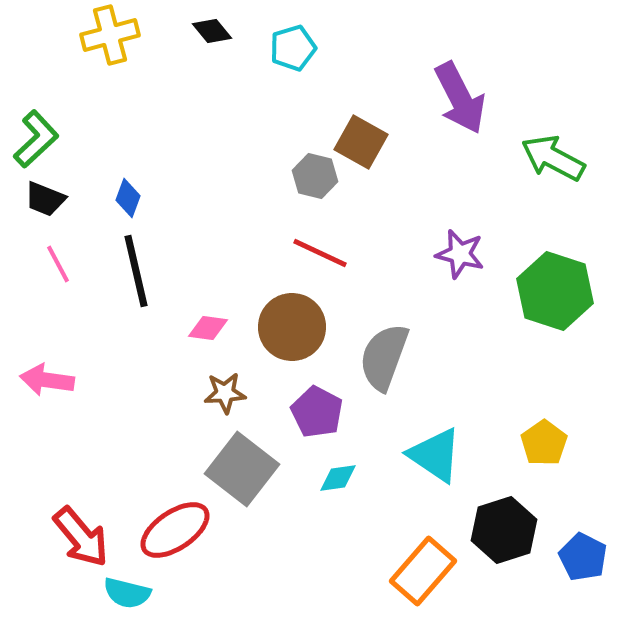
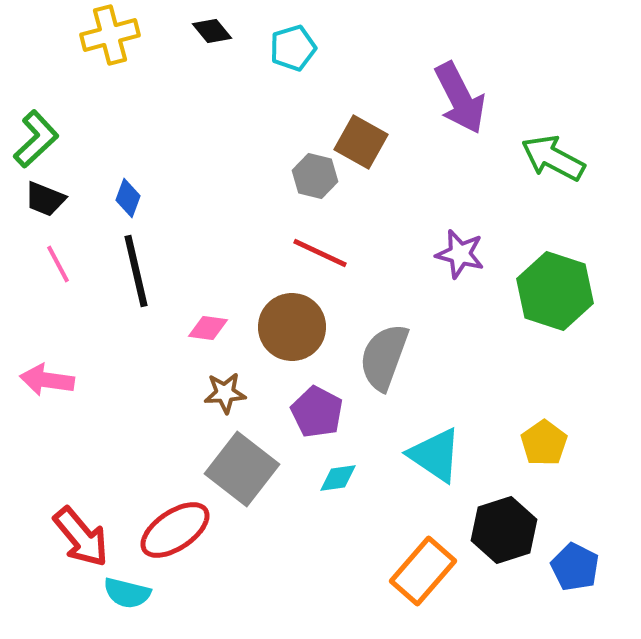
blue pentagon: moved 8 px left, 10 px down
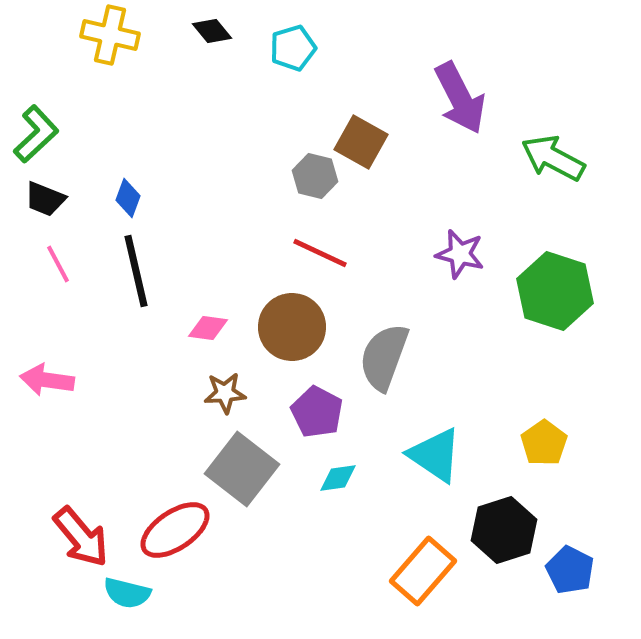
yellow cross: rotated 28 degrees clockwise
green L-shape: moved 5 px up
blue pentagon: moved 5 px left, 3 px down
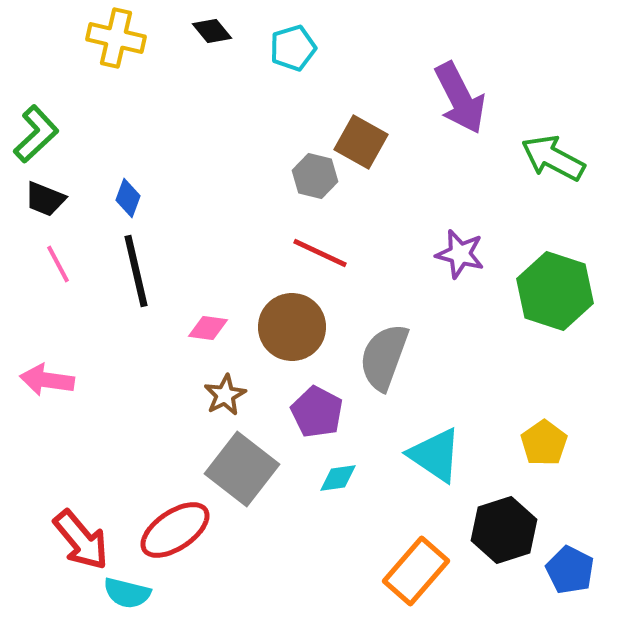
yellow cross: moved 6 px right, 3 px down
brown star: moved 2 px down; rotated 24 degrees counterclockwise
red arrow: moved 3 px down
orange rectangle: moved 7 px left
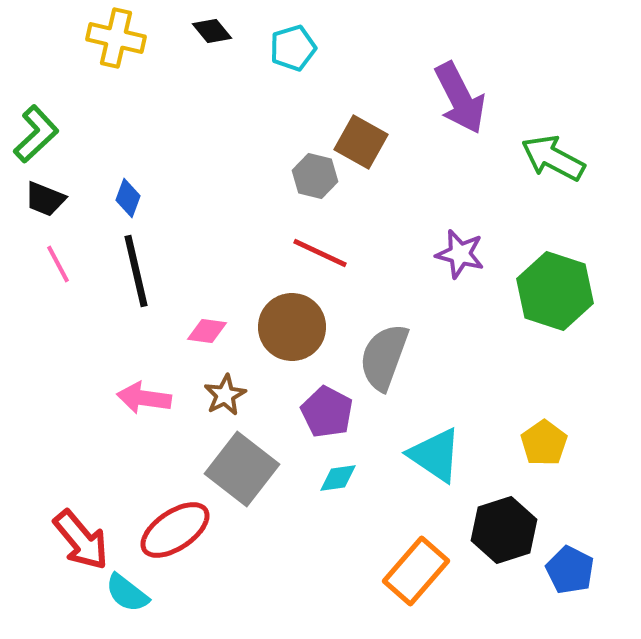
pink diamond: moved 1 px left, 3 px down
pink arrow: moved 97 px right, 18 px down
purple pentagon: moved 10 px right
cyan semicircle: rotated 24 degrees clockwise
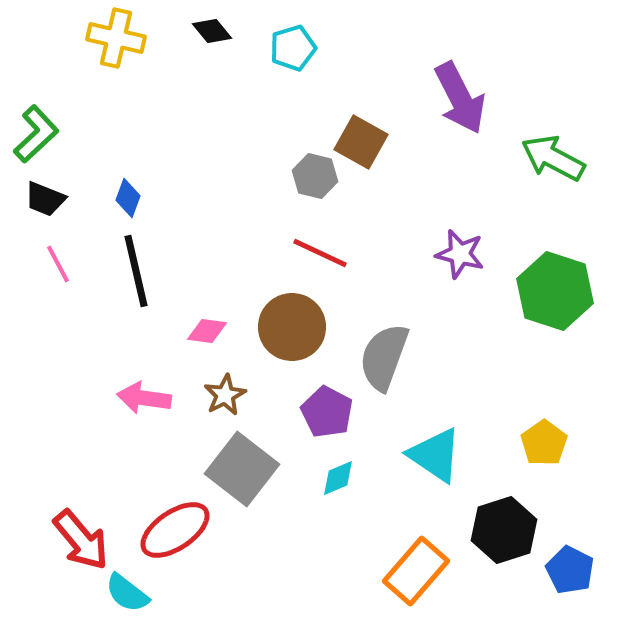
cyan diamond: rotated 15 degrees counterclockwise
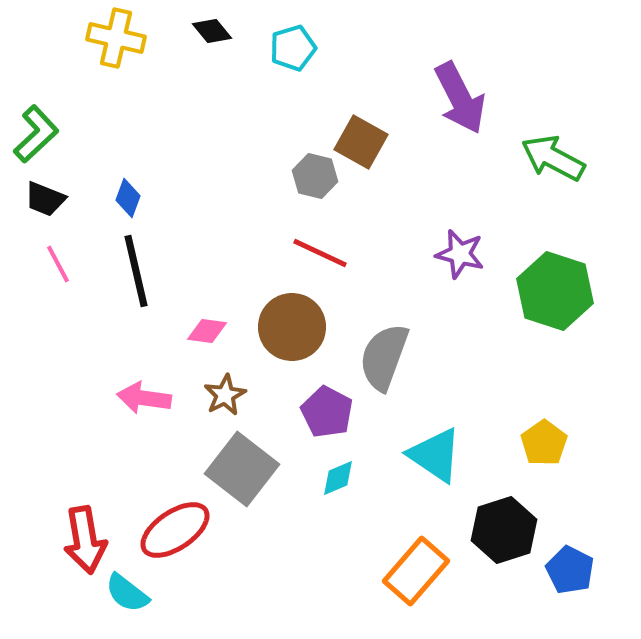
red arrow: moved 4 px right; rotated 30 degrees clockwise
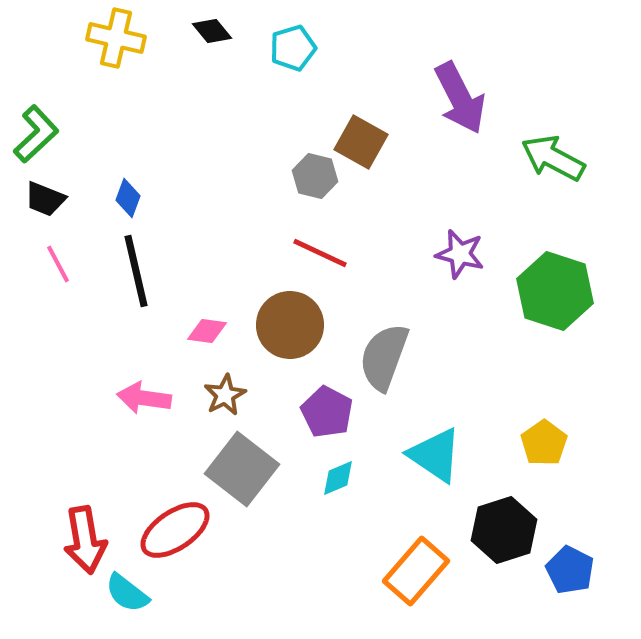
brown circle: moved 2 px left, 2 px up
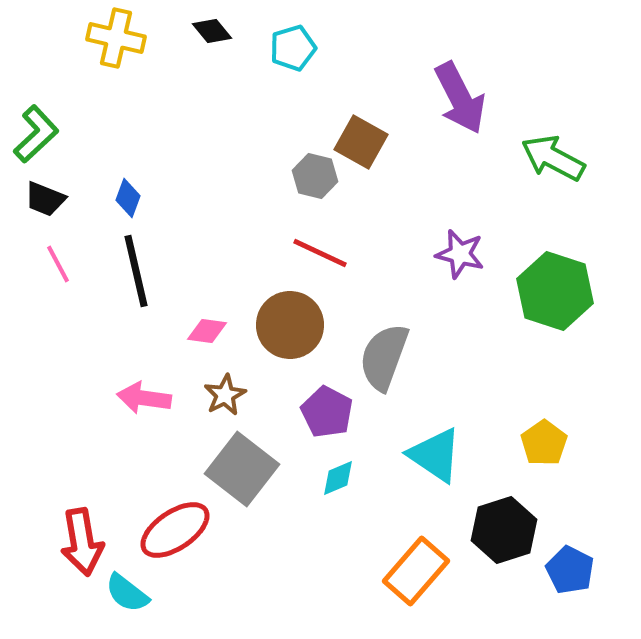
red arrow: moved 3 px left, 2 px down
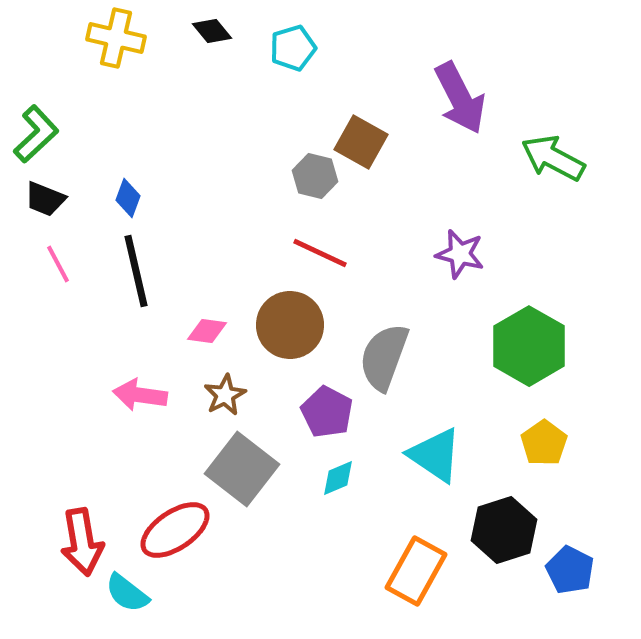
green hexagon: moved 26 px left, 55 px down; rotated 12 degrees clockwise
pink arrow: moved 4 px left, 3 px up
orange rectangle: rotated 12 degrees counterclockwise
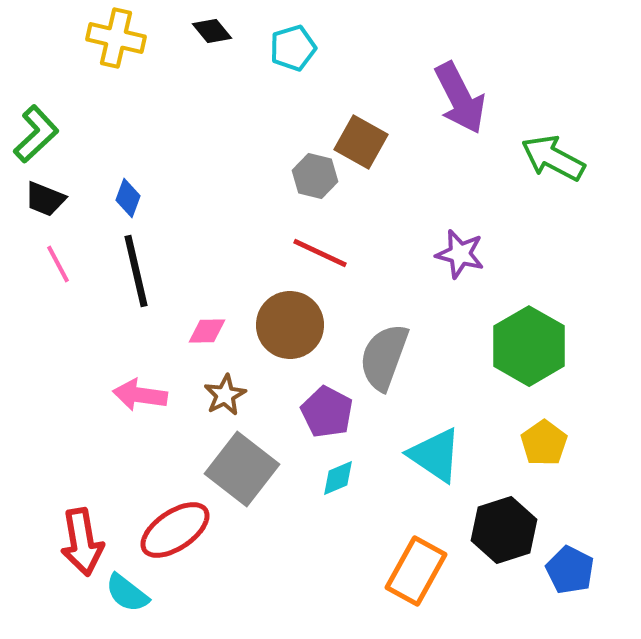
pink diamond: rotated 9 degrees counterclockwise
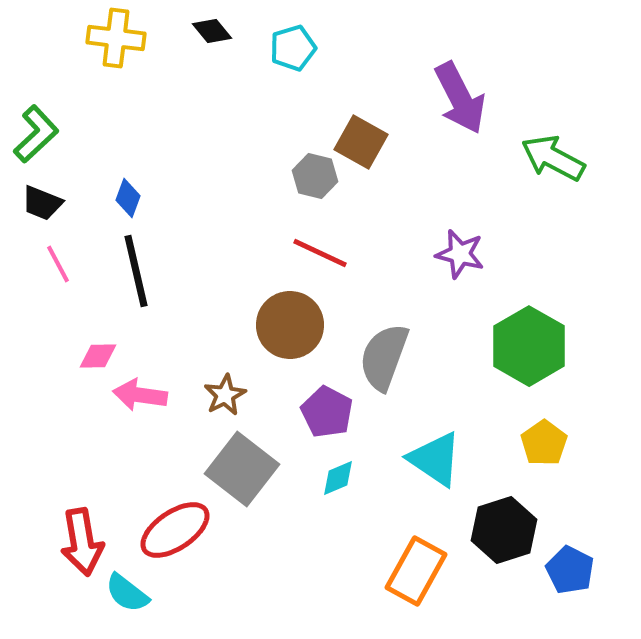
yellow cross: rotated 6 degrees counterclockwise
black trapezoid: moved 3 px left, 4 px down
pink diamond: moved 109 px left, 25 px down
cyan triangle: moved 4 px down
